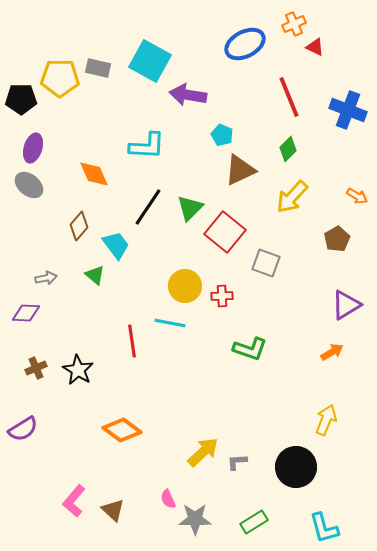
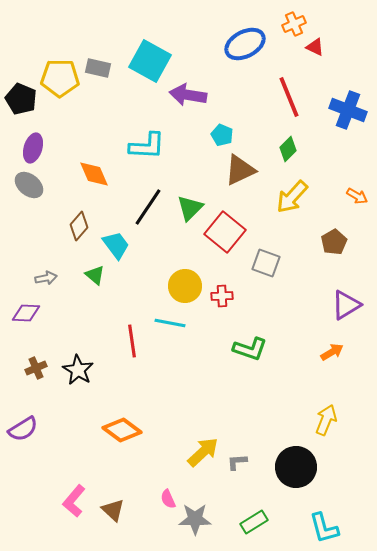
black pentagon at (21, 99): rotated 24 degrees clockwise
brown pentagon at (337, 239): moved 3 px left, 3 px down
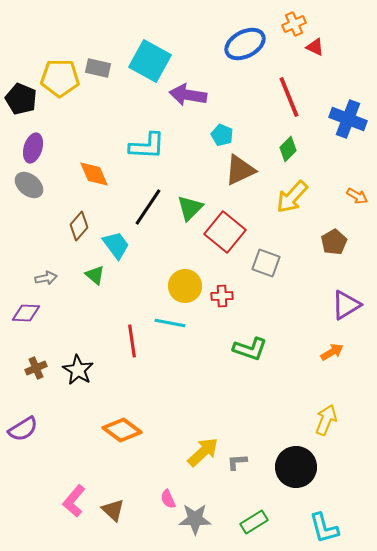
blue cross at (348, 110): moved 9 px down
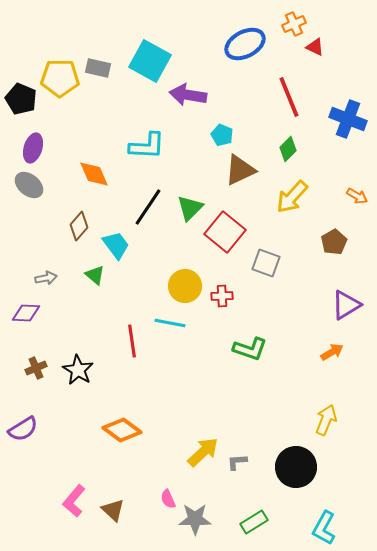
cyan L-shape at (324, 528): rotated 44 degrees clockwise
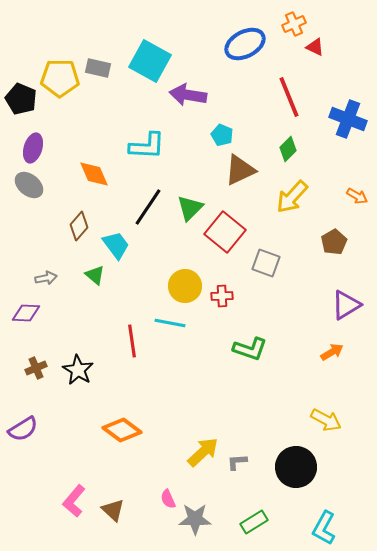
yellow arrow at (326, 420): rotated 96 degrees clockwise
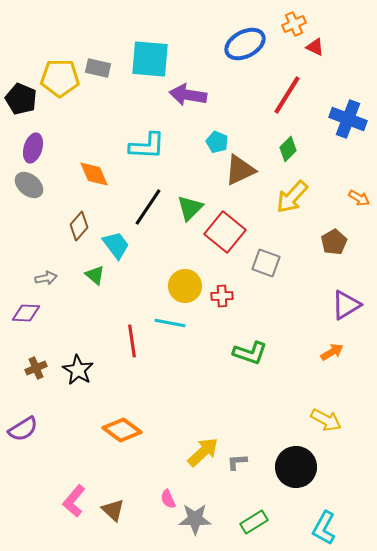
cyan square at (150, 61): moved 2 px up; rotated 24 degrees counterclockwise
red line at (289, 97): moved 2 px left, 2 px up; rotated 54 degrees clockwise
cyan pentagon at (222, 135): moved 5 px left, 7 px down
orange arrow at (357, 196): moved 2 px right, 2 px down
green L-shape at (250, 349): moved 4 px down
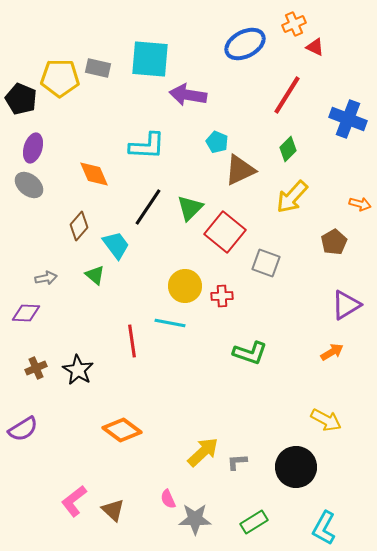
orange arrow at (359, 198): moved 1 px right, 6 px down; rotated 15 degrees counterclockwise
pink L-shape at (74, 501): rotated 12 degrees clockwise
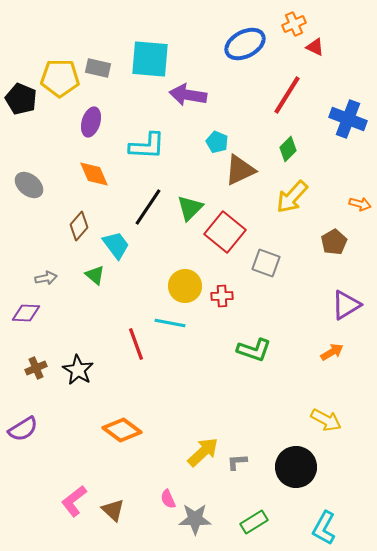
purple ellipse at (33, 148): moved 58 px right, 26 px up
red line at (132, 341): moved 4 px right, 3 px down; rotated 12 degrees counterclockwise
green L-shape at (250, 353): moved 4 px right, 3 px up
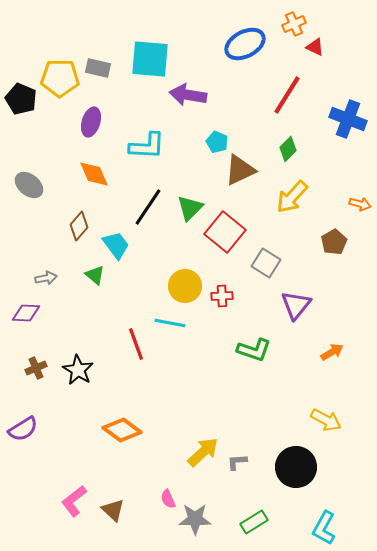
gray square at (266, 263): rotated 12 degrees clockwise
purple triangle at (346, 305): moved 50 px left; rotated 20 degrees counterclockwise
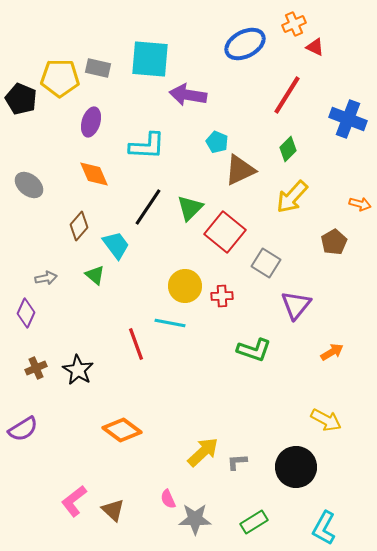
purple diamond at (26, 313): rotated 68 degrees counterclockwise
